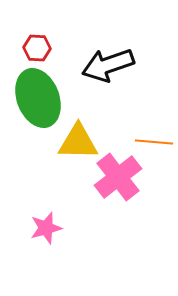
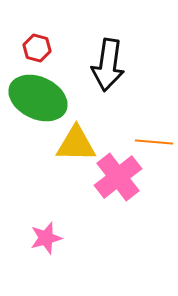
red hexagon: rotated 12 degrees clockwise
black arrow: rotated 63 degrees counterclockwise
green ellipse: rotated 44 degrees counterclockwise
yellow triangle: moved 2 px left, 2 px down
pink star: moved 10 px down
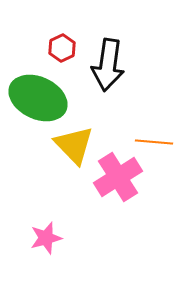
red hexagon: moved 25 px right; rotated 20 degrees clockwise
yellow triangle: moved 2 px left, 1 px down; rotated 45 degrees clockwise
pink cross: rotated 6 degrees clockwise
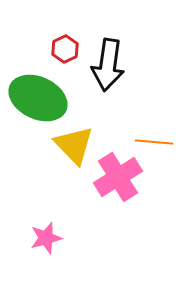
red hexagon: moved 3 px right, 1 px down
